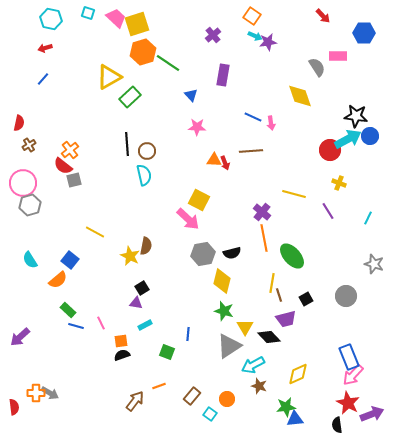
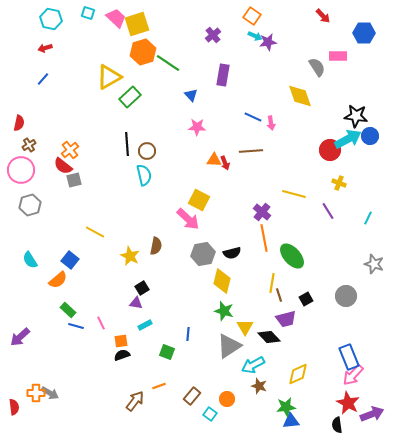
pink circle at (23, 183): moved 2 px left, 13 px up
brown semicircle at (146, 246): moved 10 px right
blue triangle at (295, 419): moved 4 px left, 2 px down
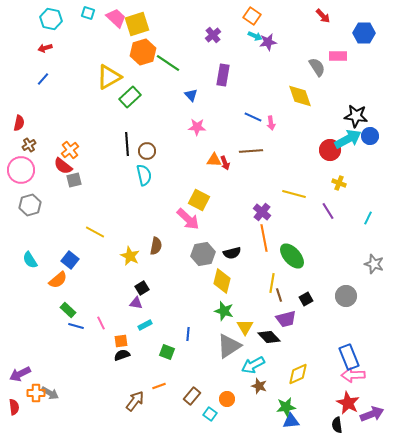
purple arrow at (20, 337): moved 37 px down; rotated 15 degrees clockwise
pink arrow at (353, 375): rotated 45 degrees clockwise
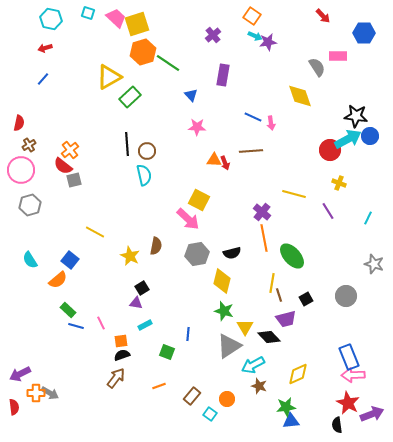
gray hexagon at (203, 254): moved 6 px left
brown arrow at (135, 401): moved 19 px left, 23 px up
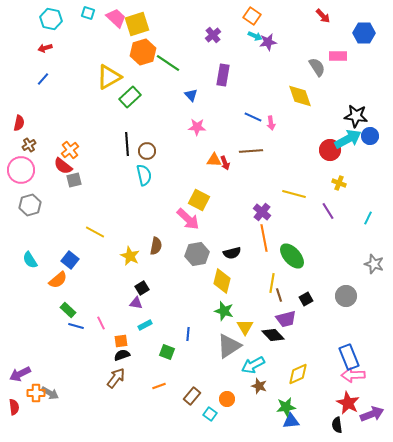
black diamond at (269, 337): moved 4 px right, 2 px up
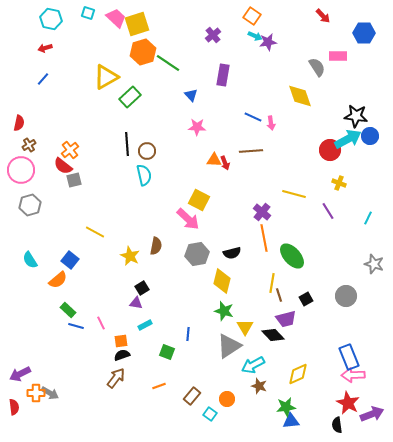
yellow triangle at (109, 77): moved 3 px left
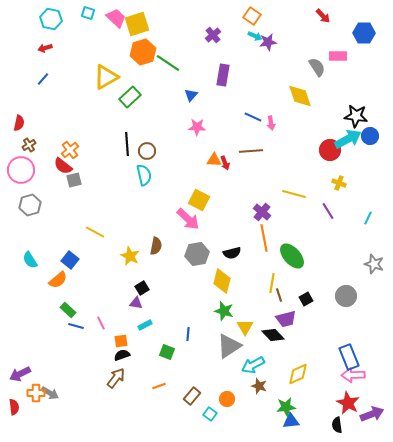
blue triangle at (191, 95): rotated 24 degrees clockwise
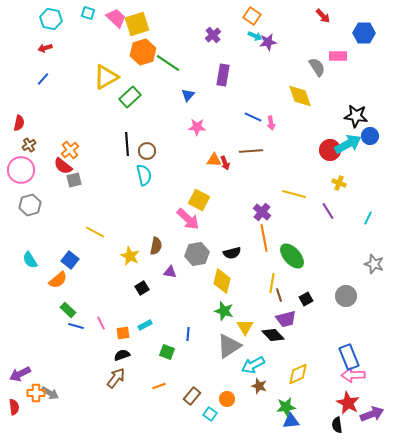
blue triangle at (191, 95): moved 3 px left
cyan arrow at (348, 139): moved 5 px down
purple triangle at (136, 303): moved 34 px right, 31 px up
orange square at (121, 341): moved 2 px right, 8 px up
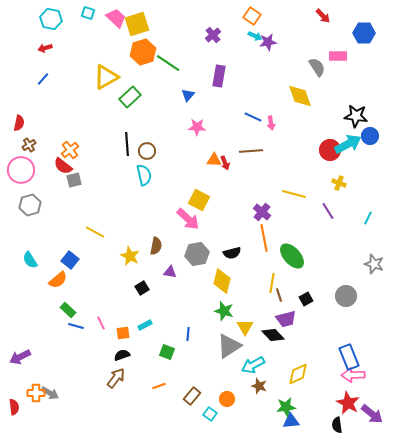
purple rectangle at (223, 75): moved 4 px left, 1 px down
purple arrow at (20, 374): moved 17 px up
purple arrow at (372, 414): rotated 60 degrees clockwise
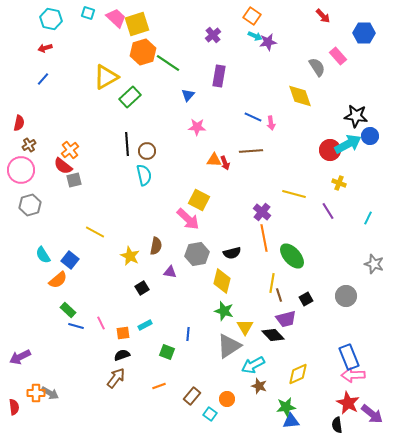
pink rectangle at (338, 56): rotated 48 degrees clockwise
cyan semicircle at (30, 260): moved 13 px right, 5 px up
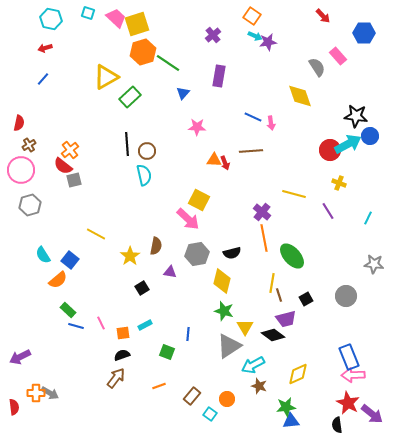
blue triangle at (188, 95): moved 5 px left, 2 px up
yellow line at (95, 232): moved 1 px right, 2 px down
yellow star at (130, 256): rotated 12 degrees clockwise
gray star at (374, 264): rotated 12 degrees counterclockwise
black diamond at (273, 335): rotated 10 degrees counterclockwise
